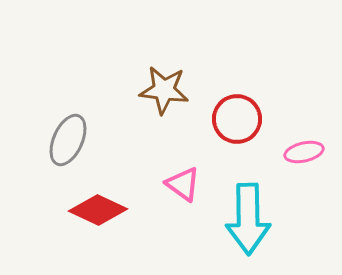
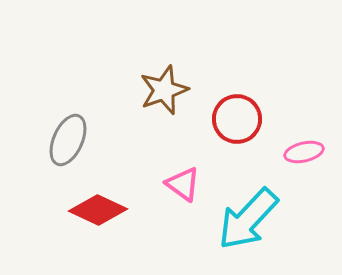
brown star: rotated 27 degrees counterclockwise
cyan arrow: rotated 44 degrees clockwise
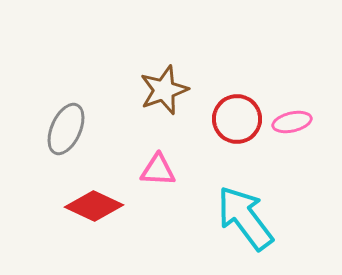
gray ellipse: moved 2 px left, 11 px up
pink ellipse: moved 12 px left, 30 px up
pink triangle: moved 25 px left, 14 px up; rotated 33 degrees counterclockwise
red diamond: moved 4 px left, 4 px up
cyan arrow: moved 3 px left, 1 px up; rotated 100 degrees clockwise
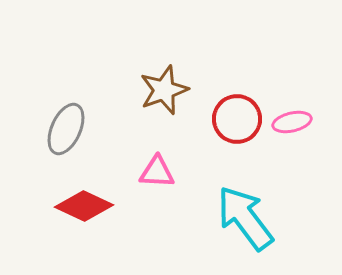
pink triangle: moved 1 px left, 2 px down
red diamond: moved 10 px left
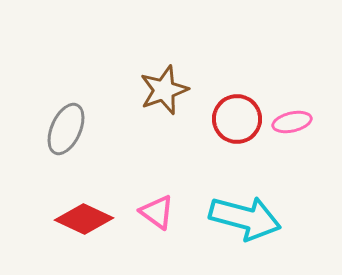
pink triangle: moved 40 px down; rotated 33 degrees clockwise
red diamond: moved 13 px down
cyan arrow: rotated 142 degrees clockwise
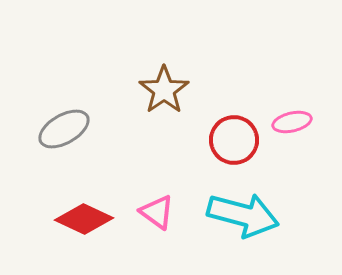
brown star: rotated 15 degrees counterclockwise
red circle: moved 3 px left, 21 px down
gray ellipse: moved 2 px left; rotated 36 degrees clockwise
cyan arrow: moved 2 px left, 3 px up
